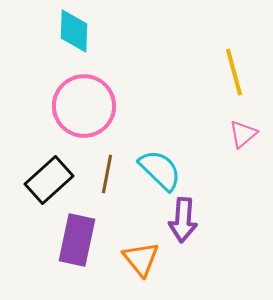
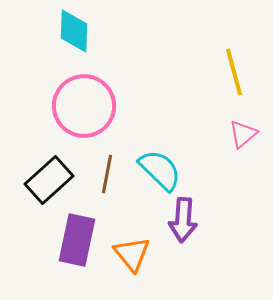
orange triangle: moved 9 px left, 5 px up
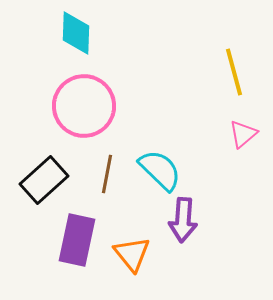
cyan diamond: moved 2 px right, 2 px down
black rectangle: moved 5 px left
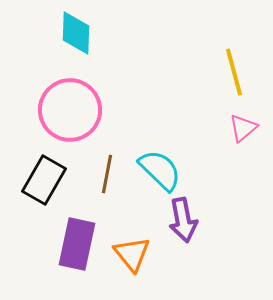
pink circle: moved 14 px left, 4 px down
pink triangle: moved 6 px up
black rectangle: rotated 18 degrees counterclockwise
purple arrow: rotated 15 degrees counterclockwise
purple rectangle: moved 4 px down
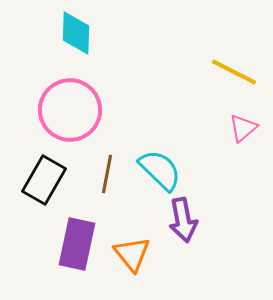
yellow line: rotated 48 degrees counterclockwise
